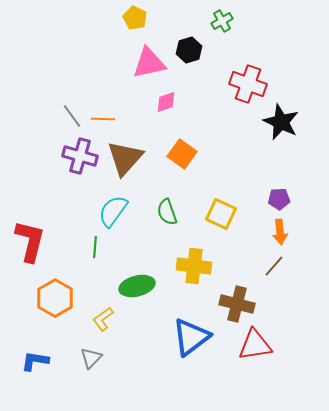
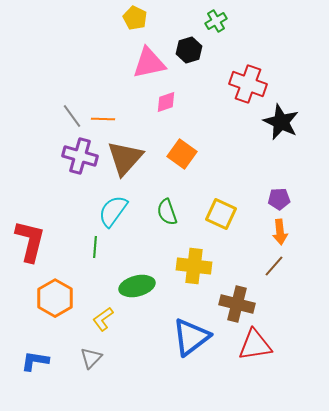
green cross: moved 6 px left
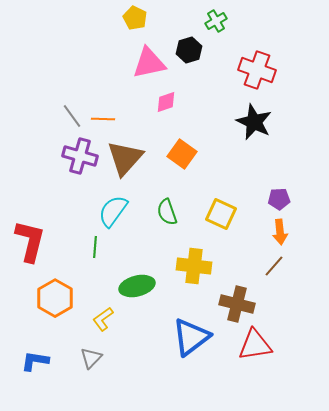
red cross: moved 9 px right, 14 px up
black star: moved 27 px left
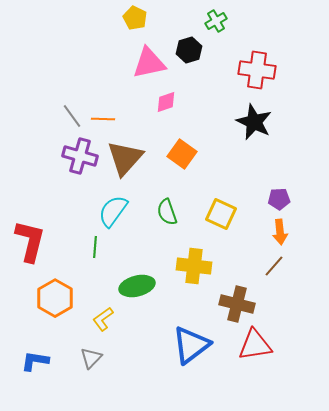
red cross: rotated 12 degrees counterclockwise
blue triangle: moved 8 px down
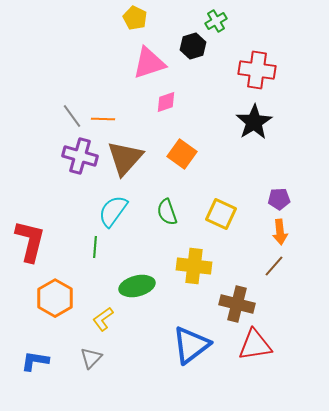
black hexagon: moved 4 px right, 4 px up
pink triangle: rotated 6 degrees counterclockwise
black star: rotated 15 degrees clockwise
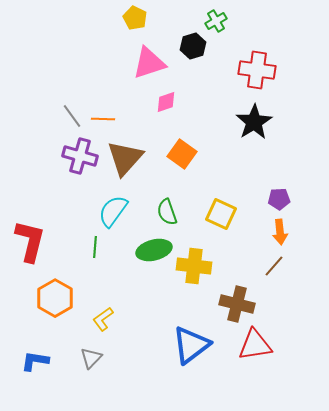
green ellipse: moved 17 px right, 36 px up
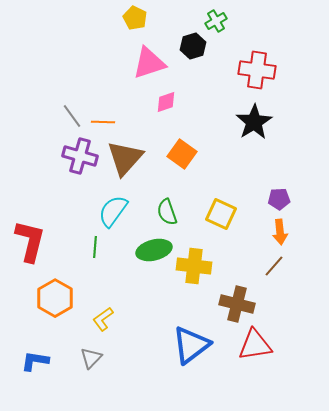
orange line: moved 3 px down
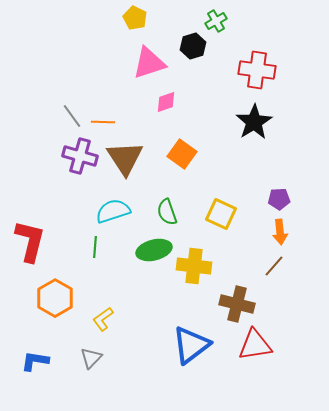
brown triangle: rotated 15 degrees counterclockwise
cyan semicircle: rotated 36 degrees clockwise
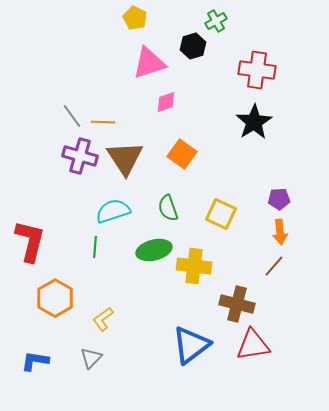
green semicircle: moved 1 px right, 4 px up
red triangle: moved 2 px left
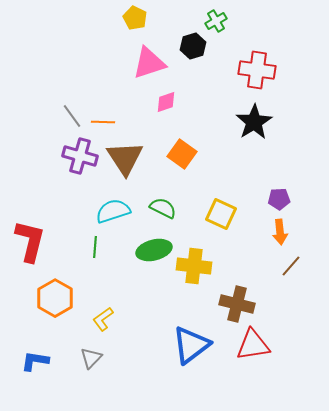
green semicircle: moved 5 px left; rotated 136 degrees clockwise
brown line: moved 17 px right
